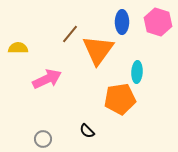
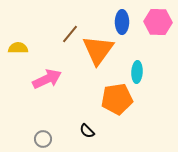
pink hexagon: rotated 16 degrees counterclockwise
orange pentagon: moved 3 px left
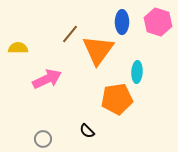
pink hexagon: rotated 16 degrees clockwise
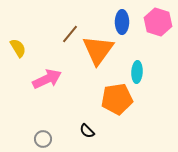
yellow semicircle: rotated 60 degrees clockwise
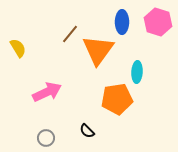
pink arrow: moved 13 px down
gray circle: moved 3 px right, 1 px up
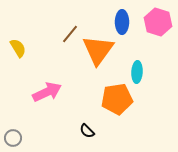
gray circle: moved 33 px left
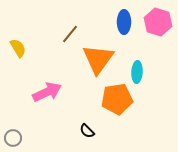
blue ellipse: moved 2 px right
orange triangle: moved 9 px down
